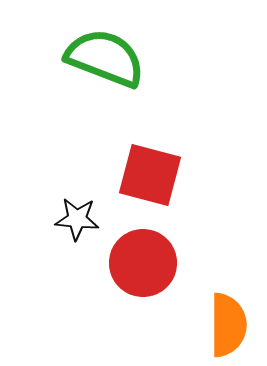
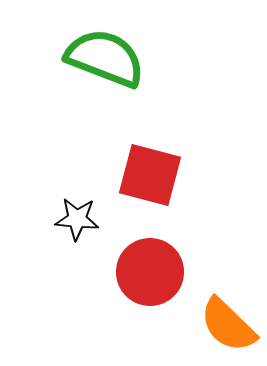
red circle: moved 7 px right, 9 px down
orange semicircle: rotated 134 degrees clockwise
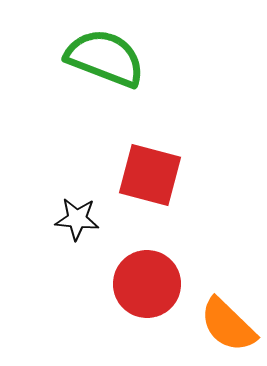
red circle: moved 3 px left, 12 px down
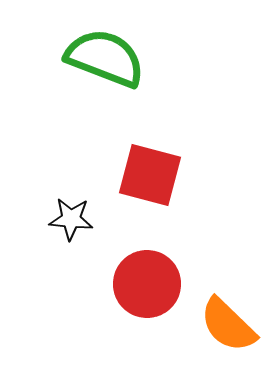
black star: moved 6 px left
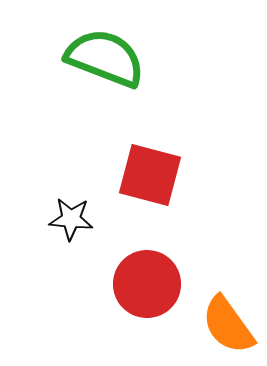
orange semicircle: rotated 10 degrees clockwise
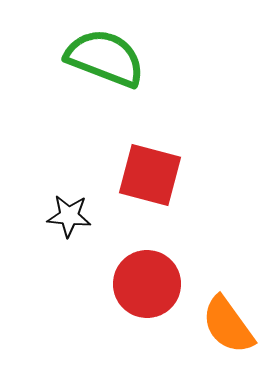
black star: moved 2 px left, 3 px up
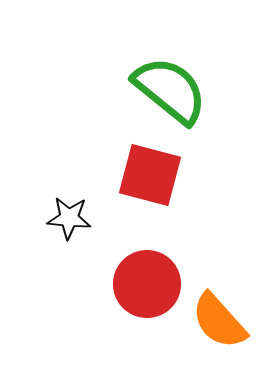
green semicircle: moved 65 px right, 32 px down; rotated 18 degrees clockwise
black star: moved 2 px down
orange semicircle: moved 9 px left, 4 px up; rotated 6 degrees counterclockwise
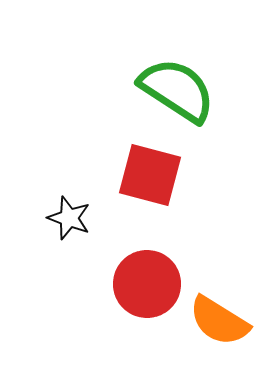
green semicircle: moved 7 px right; rotated 6 degrees counterclockwise
black star: rotated 15 degrees clockwise
orange semicircle: rotated 16 degrees counterclockwise
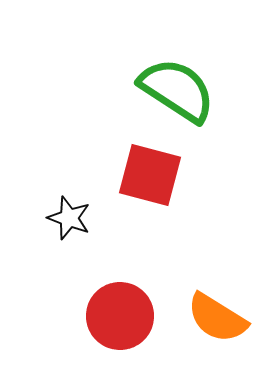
red circle: moved 27 px left, 32 px down
orange semicircle: moved 2 px left, 3 px up
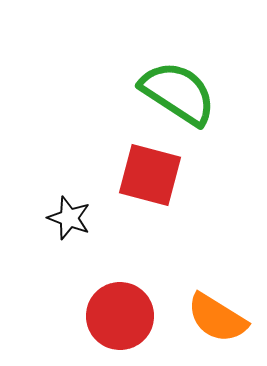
green semicircle: moved 1 px right, 3 px down
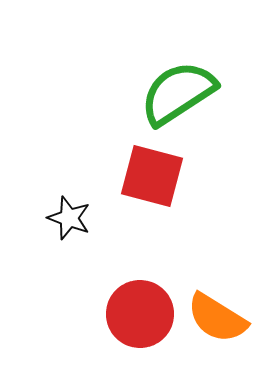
green semicircle: rotated 66 degrees counterclockwise
red square: moved 2 px right, 1 px down
red circle: moved 20 px right, 2 px up
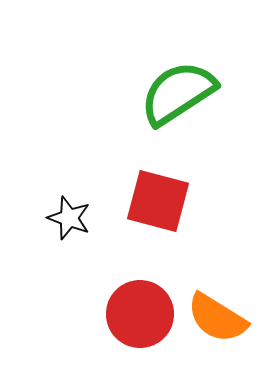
red square: moved 6 px right, 25 px down
